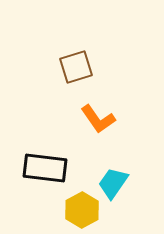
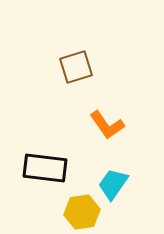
orange L-shape: moved 9 px right, 6 px down
cyan trapezoid: moved 1 px down
yellow hexagon: moved 2 px down; rotated 20 degrees clockwise
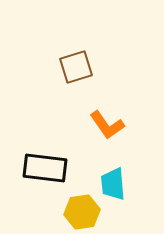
cyan trapezoid: rotated 40 degrees counterclockwise
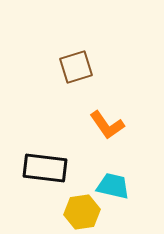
cyan trapezoid: moved 2 px down; rotated 108 degrees clockwise
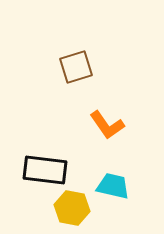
black rectangle: moved 2 px down
yellow hexagon: moved 10 px left, 4 px up; rotated 20 degrees clockwise
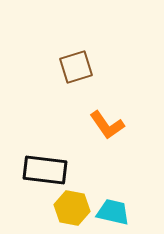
cyan trapezoid: moved 26 px down
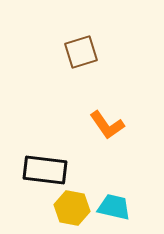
brown square: moved 5 px right, 15 px up
cyan trapezoid: moved 1 px right, 5 px up
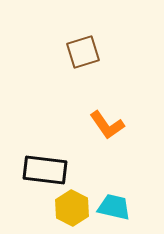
brown square: moved 2 px right
yellow hexagon: rotated 16 degrees clockwise
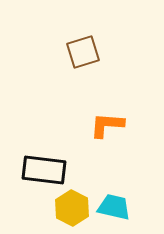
orange L-shape: rotated 129 degrees clockwise
black rectangle: moved 1 px left
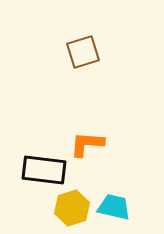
orange L-shape: moved 20 px left, 19 px down
yellow hexagon: rotated 16 degrees clockwise
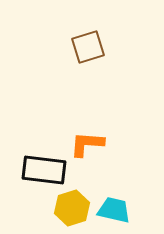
brown square: moved 5 px right, 5 px up
cyan trapezoid: moved 3 px down
